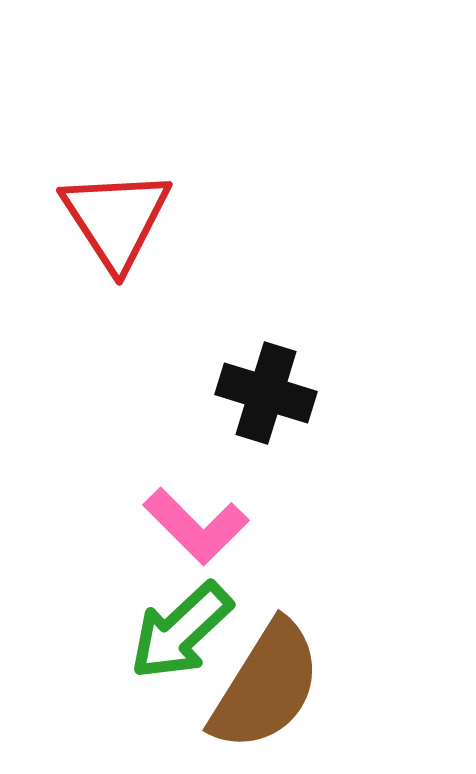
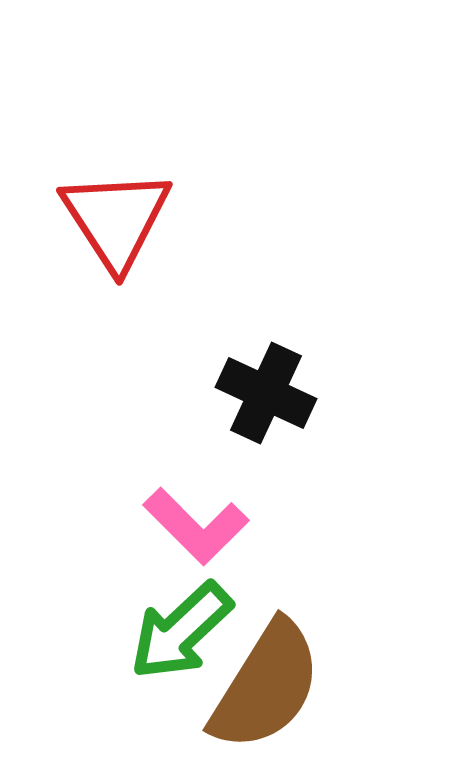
black cross: rotated 8 degrees clockwise
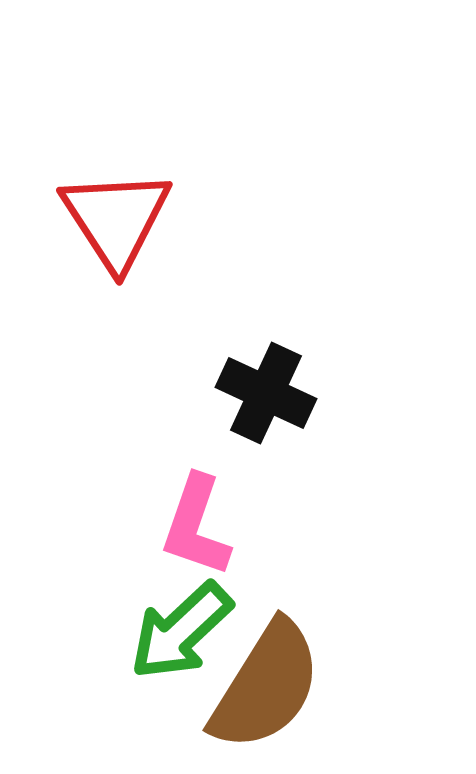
pink L-shape: rotated 64 degrees clockwise
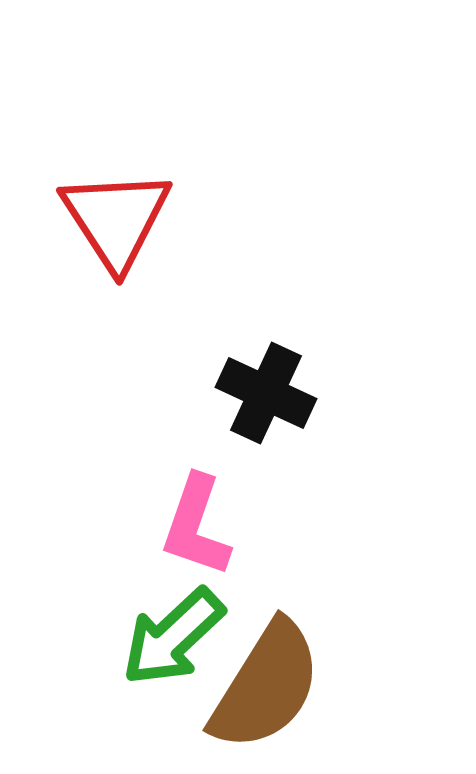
green arrow: moved 8 px left, 6 px down
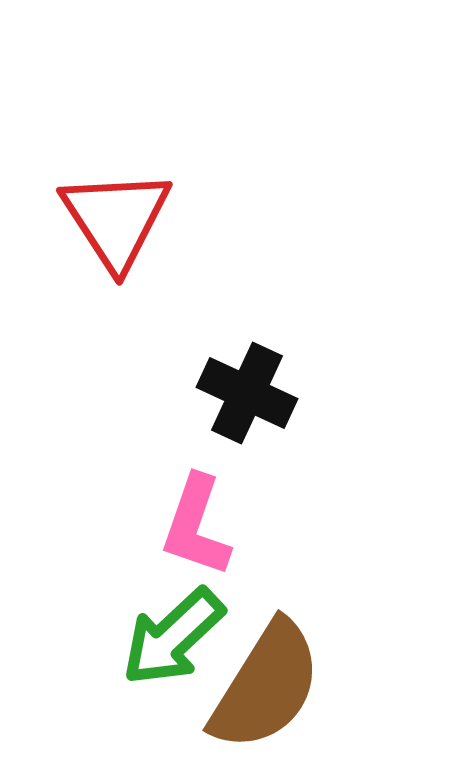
black cross: moved 19 px left
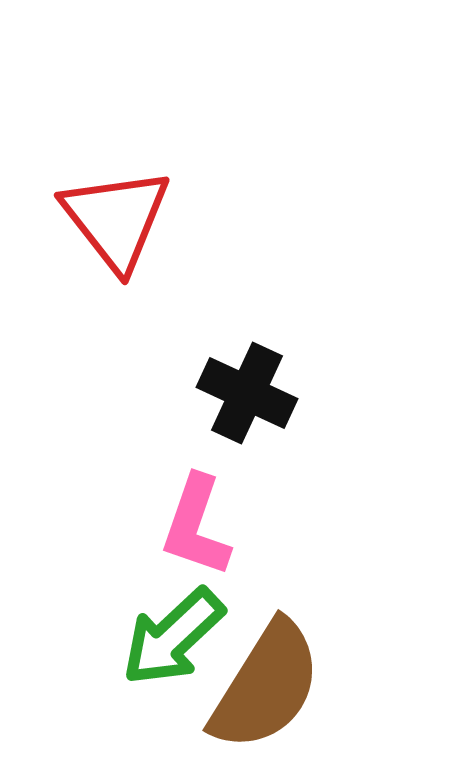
red triangle: rotated 5 degrees counterclockwise
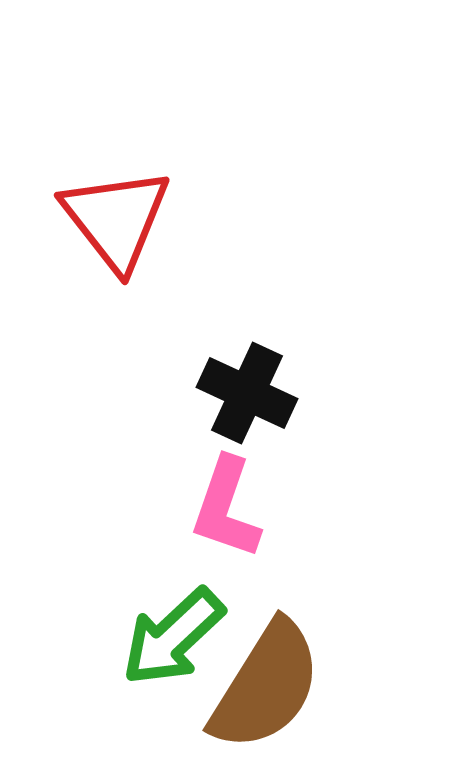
pink L-shape: moved 30 px right, 18 px up
